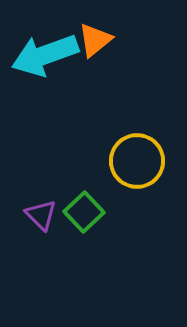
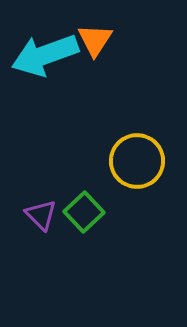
orange triangle: rotated 18 degrees counterclockwise
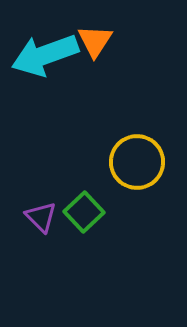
orange triangle: moved 1 px down
yellow circle: moved 1 px down
purple triangle: moved 2 px down
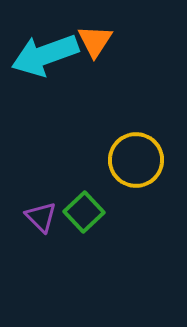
yellow circle: moved 1 px left, 2 px up
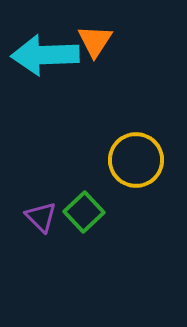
cyan arrow: rotated 18 degrees clockwise
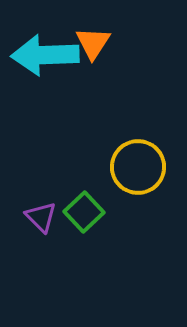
orange triangle: moved 2 px left, 2 px down
yellow circle: moved 2 px right, 7 px down
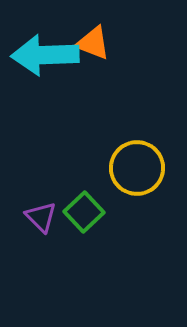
orange triangle: rotated 42 degrees counterclockwise
yellow circle: moved 1 px left, 1 px down
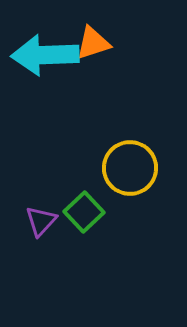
orange triangle: rotated 39 degrees counterclockwise
yellow circle: moved 7 px left
purple triangle: moved 4 px down; rotated 28 degrees clockwise
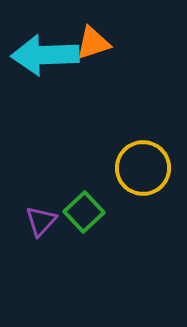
yellow circle: moved 13 px right
